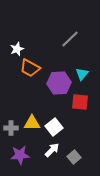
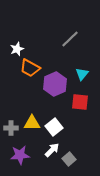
purple hexagon: moved 4 px left, 1 px down; rotated 20 degrees counterclockwise
gray square: moved 5 px left, 2 px down
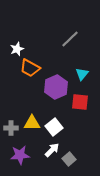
purple hexagon: moved 1 px right, 3 px down
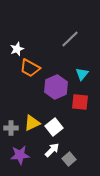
yellow triangle: rotated 24 degrees counterclockwise
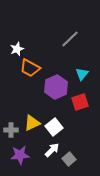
red square: rotated 24 degrees counterclockwise
gray cross: moved 2 px down
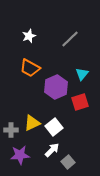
white star: moved 12 px right, 13 px up
gray square: moved 1 px left, 3 px down
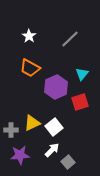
white star: rotated 16 degrees counterclockwise
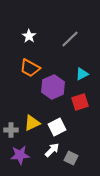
cyan triangle: rotated 24 degrees clockwise
purple hexagon: moved 3 px left
white square: moved 3 px right; rotated 12 degrees clockwise
gray square: moved 3 px right, 4 px up; rotated 24 degrees counterclockwise
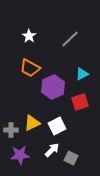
white square: moved 1 px up
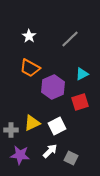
white arrow: moved 2 px left, 1 px down
purple star: rotated 12 degrees clockwise
